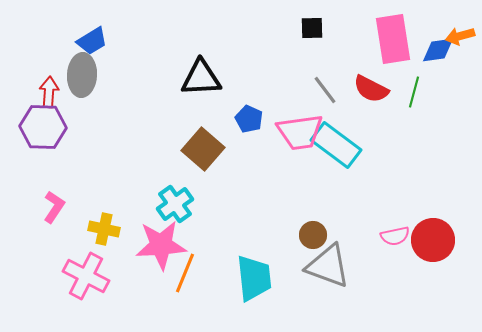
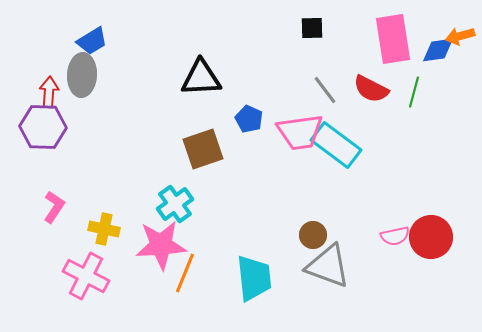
brown square: rotated 30 degrees clockwise
red circle: moved 2 px left, 3 px up
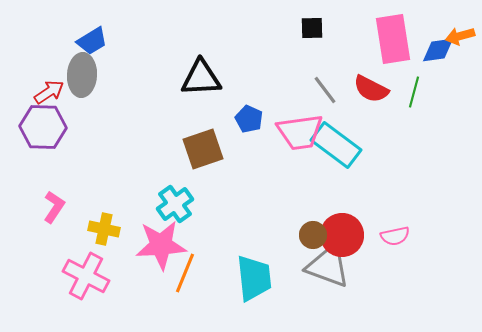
red arrow: rotated 52 degrees clockwise
red circle: moved 89 px left, 2 px up
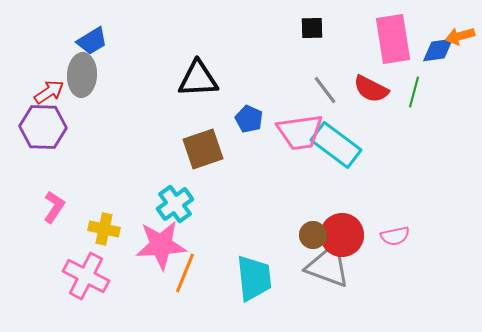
black triangle: moved 3 px left, 1 px down
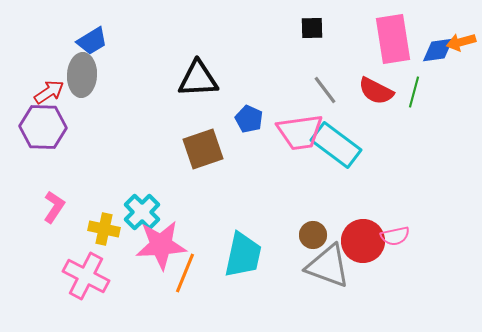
orange arrow: moved 1 px right, 6 px down
red semicircle: moved 5 px right, 2 px down
cyan cross: moved 33 px left, 8 px down; rotated 9 degrees counterclockwise
red circle: moved 21 px right, 6 px down
cyan trapezoid: moved 11 px left, 23 px up; rotated 18 degrees clockwise
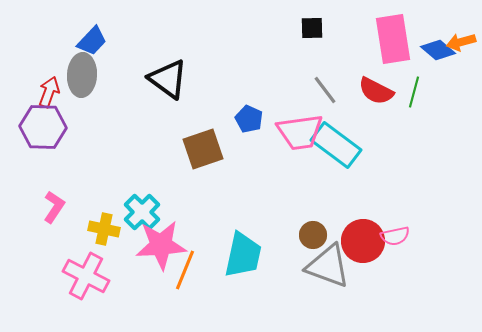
blue trapezoid: rotated 16 degrees counterclockwise
blue diamond: rotated 48 degrees clockwise
black triangle: moved 30 px left; rotated 39 degrees clockwise
red arrow: rotated 36 degrees counterclockwise
orange line: moved 3 px up
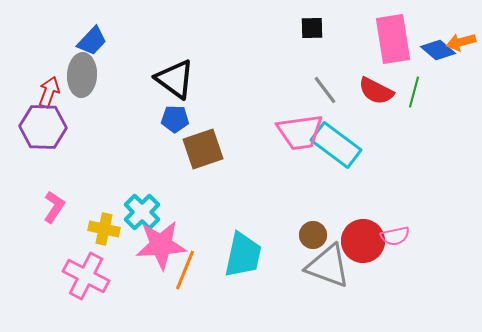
black triangle: moved 7 px right
blue pentagon: moved 74 px left; rotated 24 degrees counterclockwise
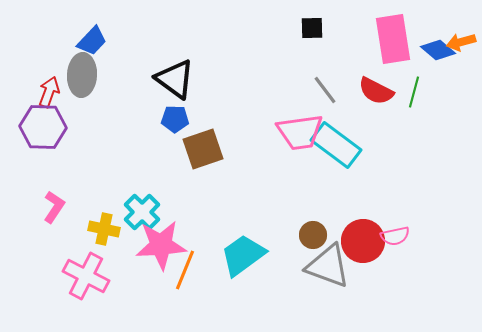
cyan trapezoid: rotated 138 degrees counterclockwise
